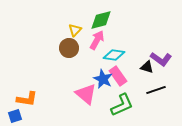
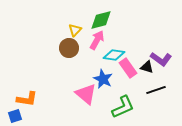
pink rectangle: moved 10 px right, 8 px up
green L-shape: moved 1 px right, 2 px down
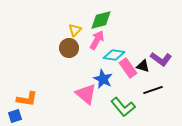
black triangle: moved 4 px left, 1 px up
black line: moved 3 px left
green L-shape: rotated 75 degrees clockwise
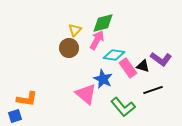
green diamond: moved 2 px right, 3 px down
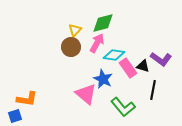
pink arrow: moved 3 px down
brown circle: moved 2 px right, 1 px up
black line: rotated 60 degrees counterclockwise
